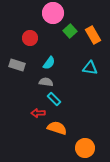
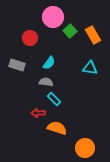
pink circle: moved 4 px down
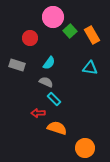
orange rectangle: moved 1 px left
gray semicircle: rotated 16 degrees clockwise
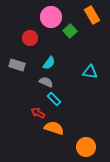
pink circle: moved 2 px left
orange rectangle: moved 20 px up
cyan triangle: moved 4 px down
red arrow: rotated 32 degrees clockwise
orange semicircle: moved 3 px left
orange circle: moved 1 px right, 1 px up
